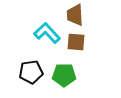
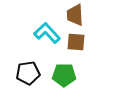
black pentagon: moved 3 px left, 1 px down
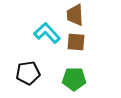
green pentagon: moved 10 px right, 4 px down
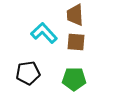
cyan L-shape: moved 3 px left
